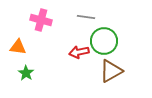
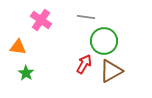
pink cross: rotated 20 degrees clockwise
red arrow: moved 5 px right, 12 px down; rotated 132 degrees clockwise
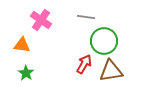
orange triangle: moved 4 px right, 2 px up
brown triangle: rotated 20 degrees clockwise
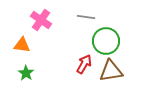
green circle: moved 2 px right
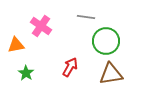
pink cross: moved 6 px down
orange triangle: moved 6 px left; rotated 18 degrees counterclockwise
red arrow: moved 14 px left, 3 px down
brown triangle: moved 3 px down
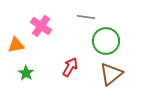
brown triangle: rotated 30 degrees counterclockwise
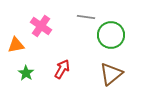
green circle: moved 5 px right, 6 px up
red arrow: moved 8 px left, 2 px down
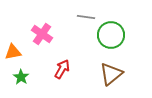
pink cross: moved 1 px right, 8 px down
orange triangle: moved 3 px left, 7 px down
green star: moved 5 px left, 4 px down
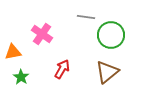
brown triangle: moved 4 px left, 2 px up
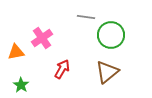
pink cross: moved 4 px down; rotated 20 degrees clockwise
orange triangle: moved 3 px right
green star: moved 8 px down
